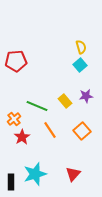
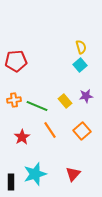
orange cross: moved 19 px up; rotated 32 degrees clockwise
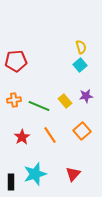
green line: moved 2 px right
orange line: moved 5 px down
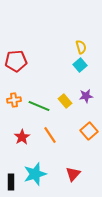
orange square: moved 7 px right
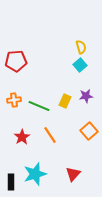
yellow rectangle: rotated 64 degrees clockwise
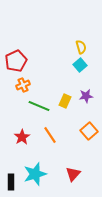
red pentagon: rotated 20 degrees counterclockwise
orange cross: moved 9 px right, 15 px up; rotated 16 degrees counterclockwise
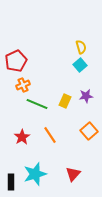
green line: moved 2 px left, 2 px up
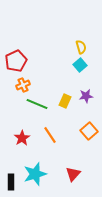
red star: moved 1 px down
